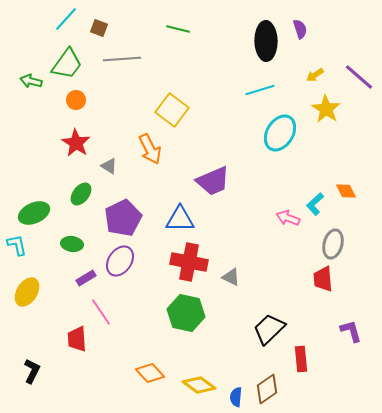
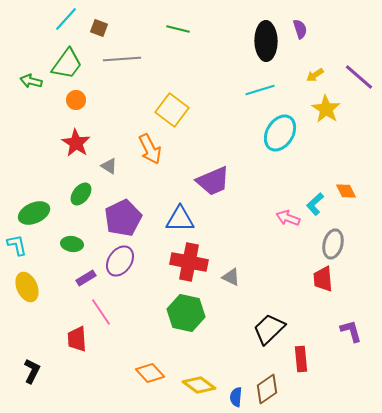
yellow ellipse at (27, 292): moved 5 px up; rotated 56 degrees counterclockwise
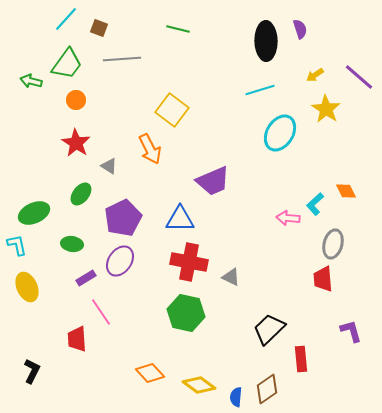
pink arrow at (288, 218): rotated 15 degrees counterclockwise
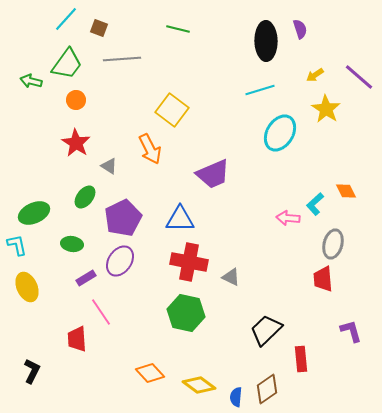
purple trapezoid at (213, 181): moved 7 px up
green ellipse at (81, 194): moved 4 px right, 3 px down
black trapezoid at (269, 329): moved 3 px left, 1 px down
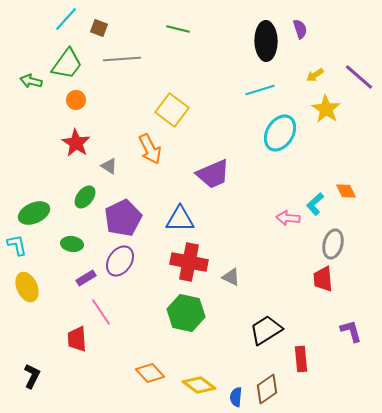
black trapezoid at (266, 330): rotated 12 degrees clockwise
black L-shape at (32, 371): moved 5 px down
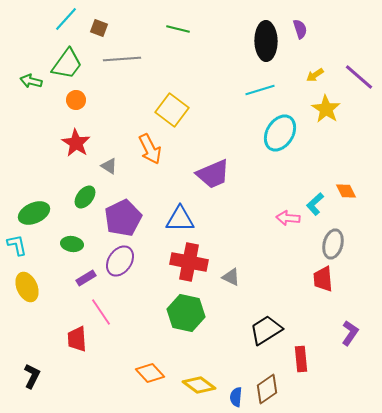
purple L-shape at (351, 331): moved 1 px left, 2 px down; rotated 50 degrees clockwise
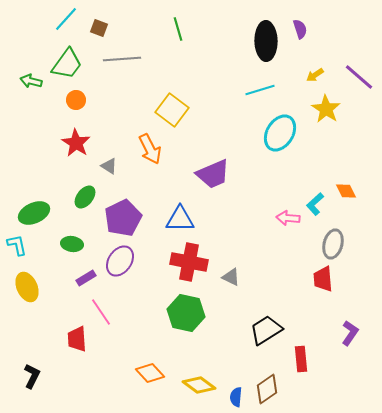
green line at (178, 29): rotated 60 degrees clockwise
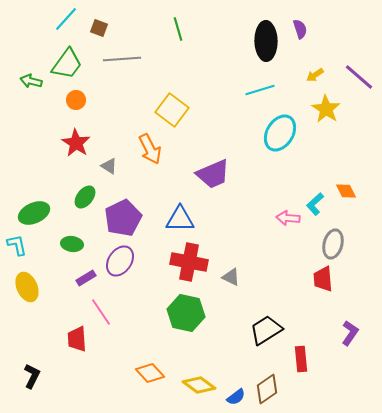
blue semicircle at (236, 397): rotated 132 degrees counterclockwise
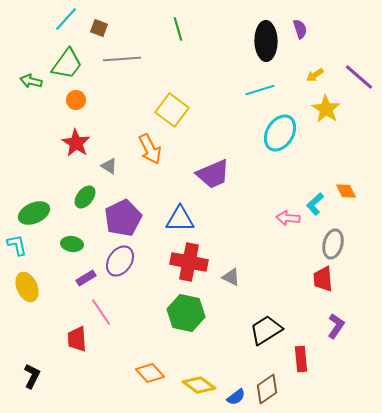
purple L-shape at (350, 333): moved 14 px left, 7 px up
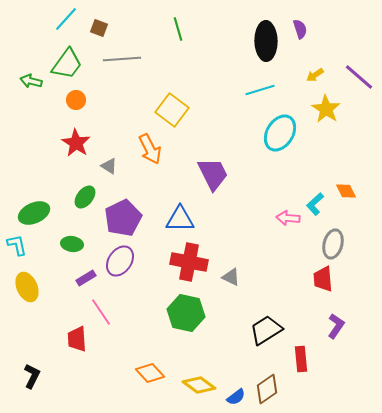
purple trapezoid at (213, 174): rotated 93 degrees counterclockwise
